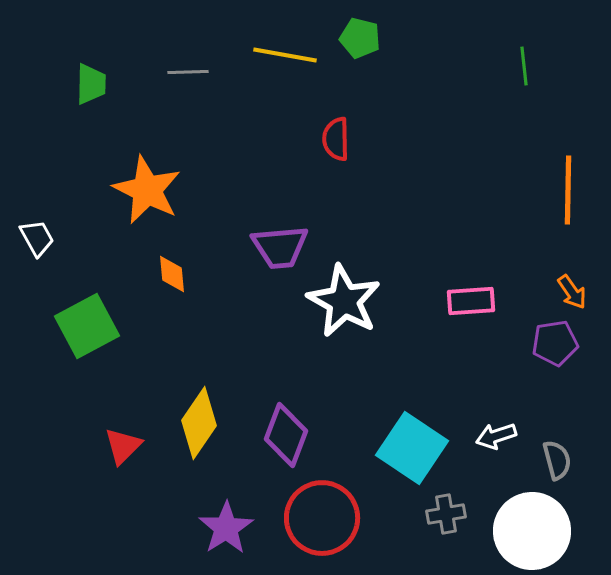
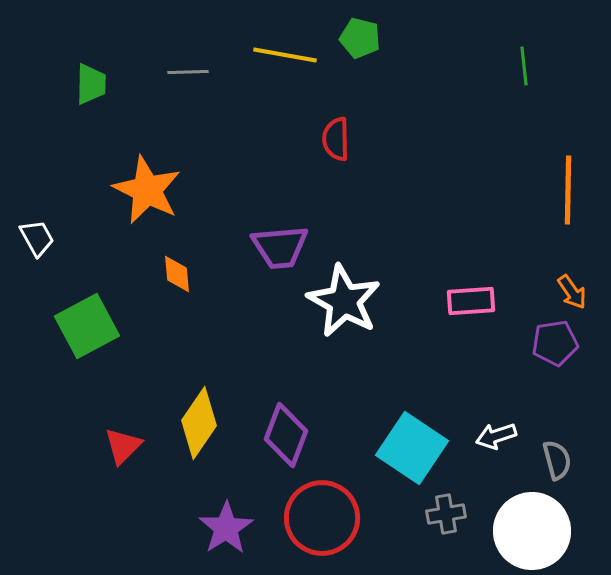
orange diamond: moved 5 px right
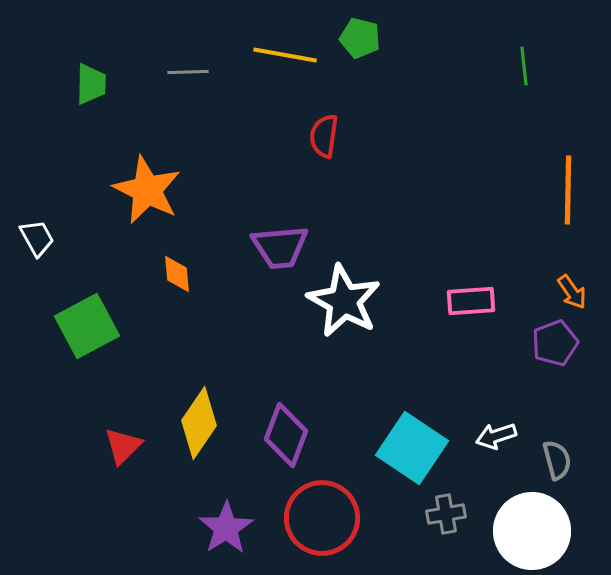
red semicircle: moved 12 px left, 3 px up; rotated 9 degrees clockwise
purple pentagon: rotated 12 degrees counterclockwise
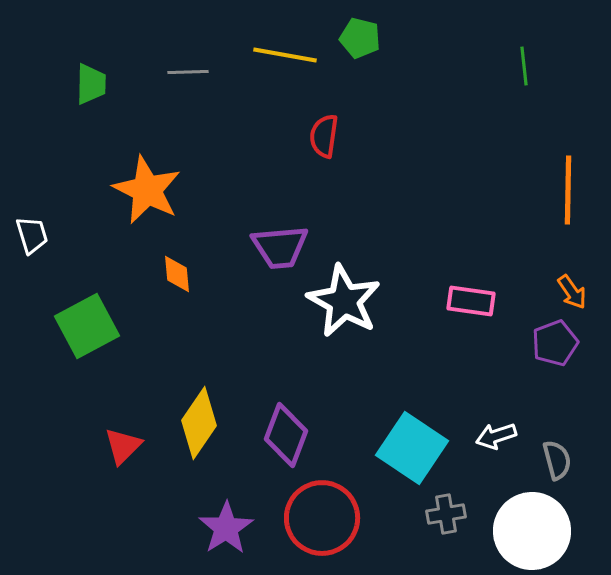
white trapezoid: moved 5 px left, 3 px up; rotated 12 degrees clockwise
pink rectangle: rotated 12 degrees clockwise
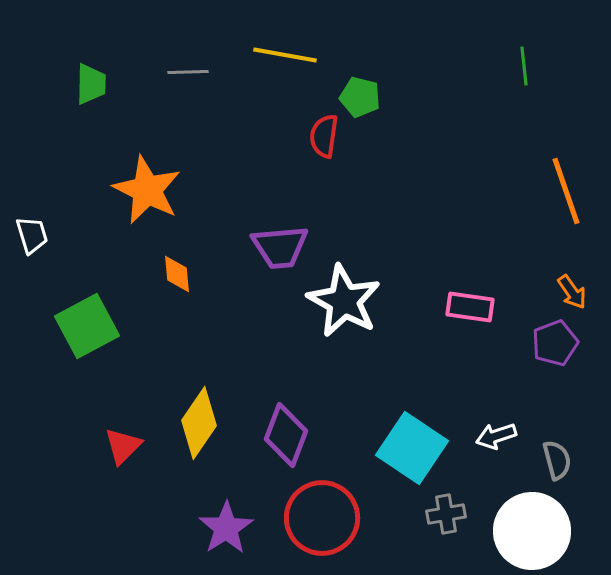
green pentagon: moved 59 px down
orange line: moved 2 px left, 1 px down; rotated 20 degrees counterclockwise
pink rectangle: moved 1 px left, 6 px down
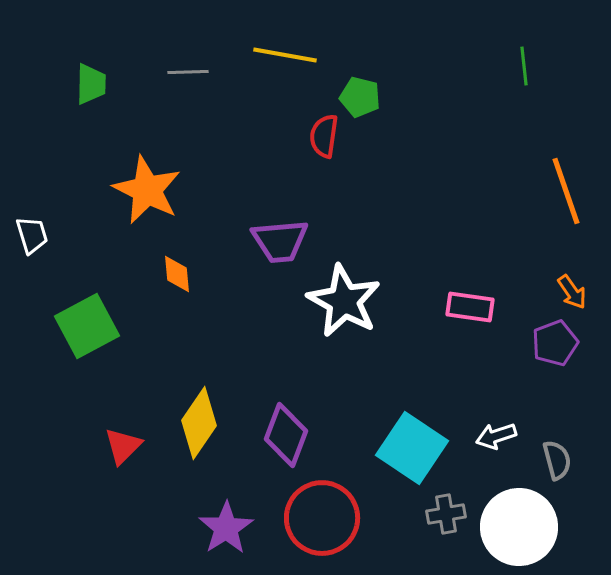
purple trapezoid: moved 6 px up
white circle: moved 13 px left, 4 px up
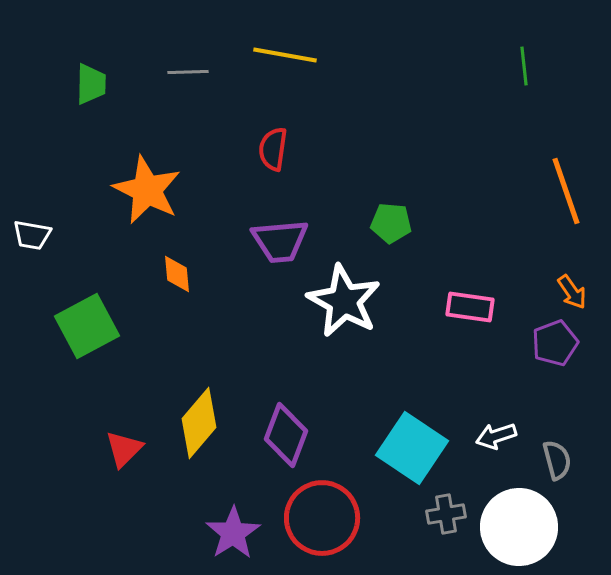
green pentagon: moved 31 px right, 126 px down; rotated 9 degrees counterclockwise
red semicircle: moved 51 px left, 13 px down
white trapezoid: rotated 117 degrees clockwise
yellow diamond: rotated 6 degrees clockwise
red triangle: moved 1 px right, 3 px down
purple star: moved 7 px right, 5 px down
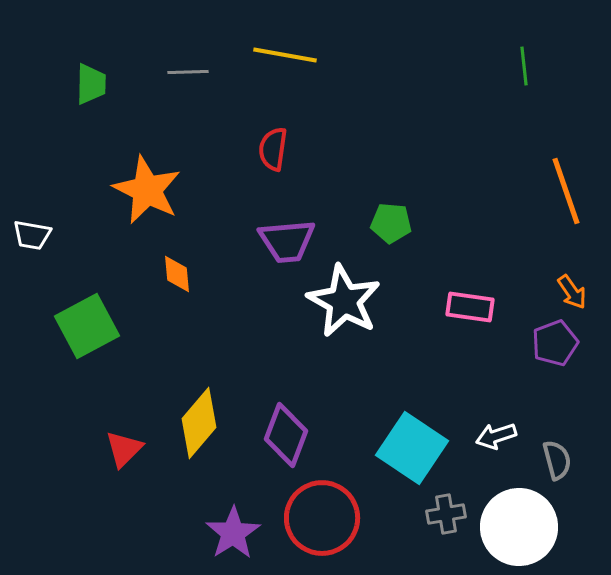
purple trapezoid: moved 7 px right
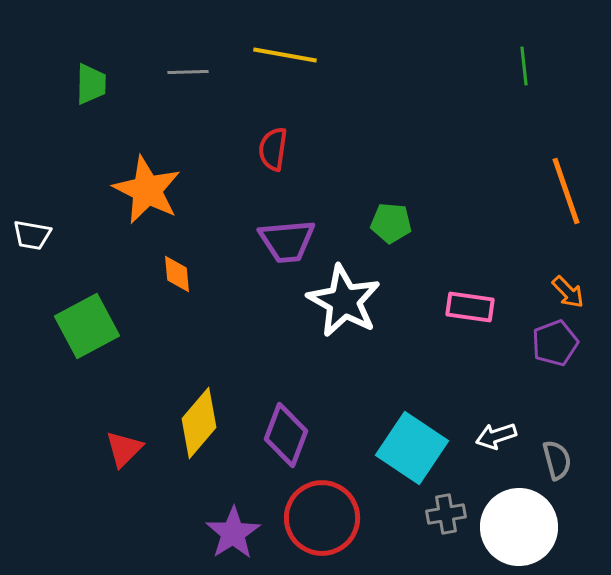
orange arrow: moved 4 px left; rotated 9 degrees counterclockwise
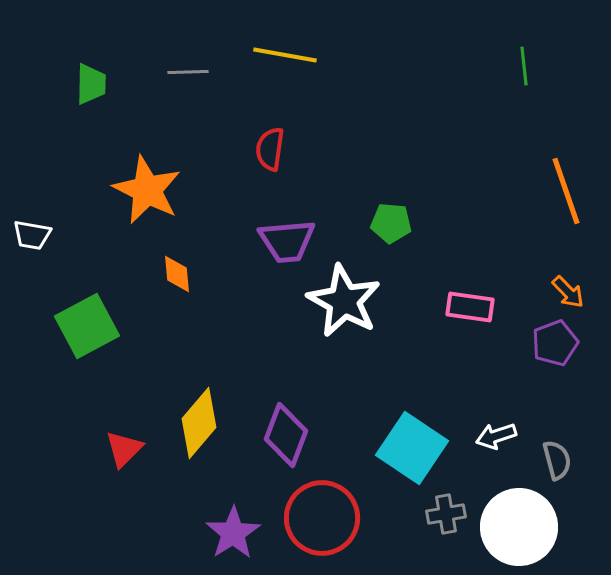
red semicircle: moved 3 px left
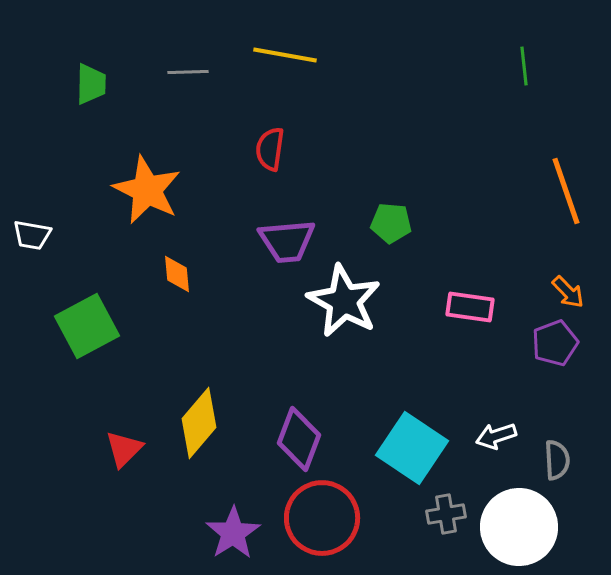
purple diamond: moved 13 px right, 4 px down
gray semicircle: rotated 12 degrees clockwise
